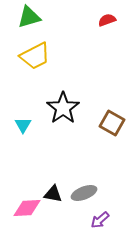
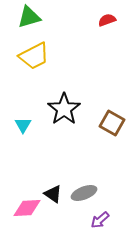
yellow trapezoid: moved 1 px left
black star: moved 1 px right, 1 px down
black triangle: rotated 24 degrees clockwise
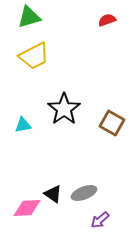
cyan triangle: rotated 48 degrees clockwise
